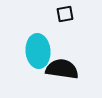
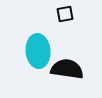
black semicircle: moved 5 px right
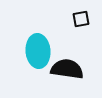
black square: moved 16 px right, 5 px down
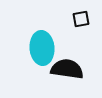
cyan ellipse: moved 4 px right, 3 px up
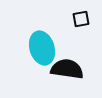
cyan ellipse: rotated 12 degrees counterclockwise
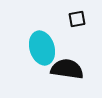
black square: moved 4 px left
